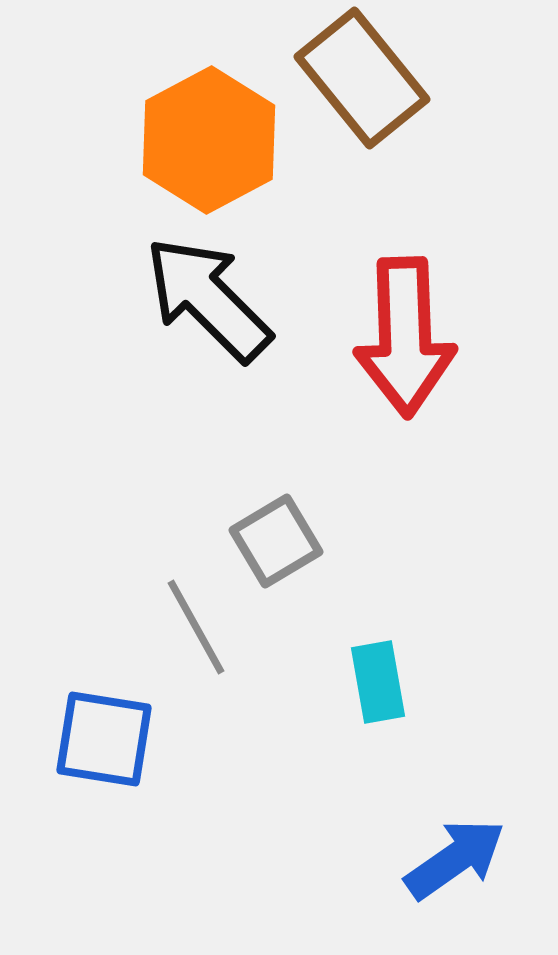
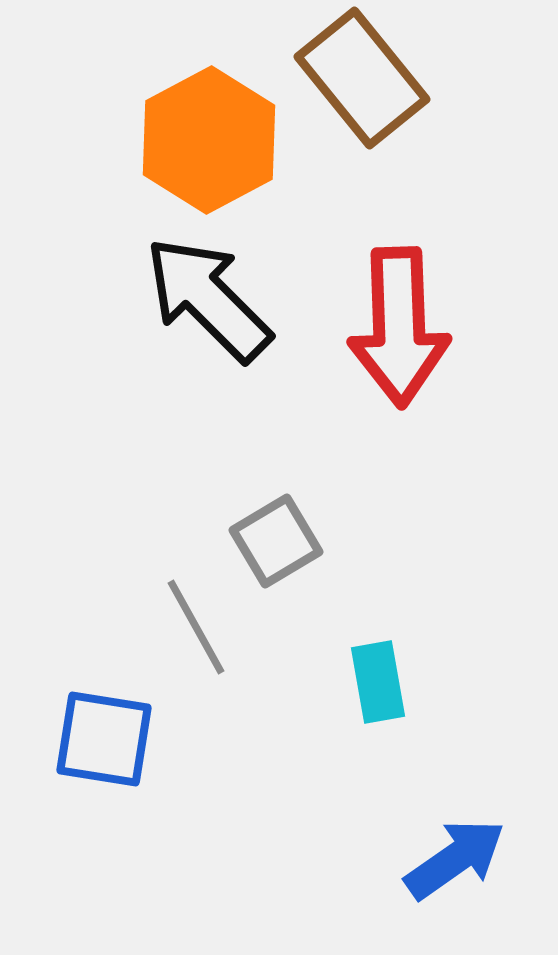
red arrow: moved 6 px left, 10 px up
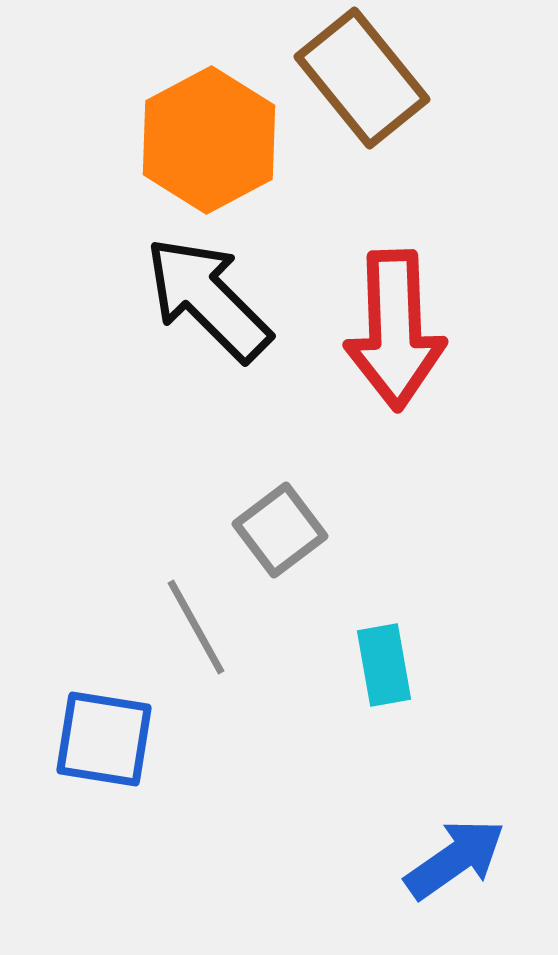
red arrow: moved 4 px left, 3 px down
gray square: moved 4 px right, 11 px up; rotated 6 degrees counterclockwise
cyan rectangle: moved 6 px right, 17 px up
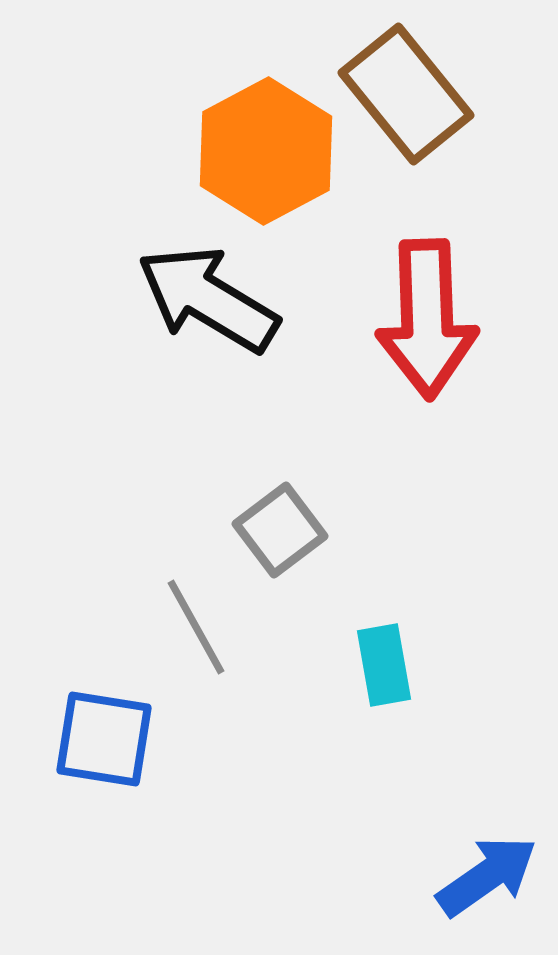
brown rectangle: moved 44 px right, 16 px down
orange hexagon: moved 57 px right, 11 px down
black arrow: rotated 14 degrees counterclockwise
red arrow: moved 32 px right, 11 px up
blue arrow: moved 32 px right, 17 px down
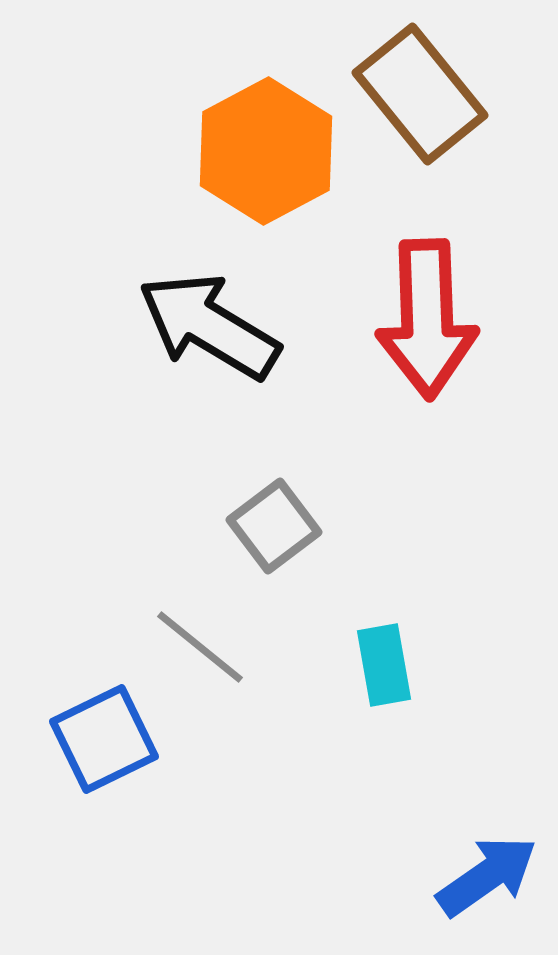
brown rectangle: moved 14 px right
black arrow: moved 1 px right, 27 px down
gray square: moved 6 px left, 4 px up
gray line: moved 4 px right, 20 px down; rotated 22 degrees counterclockwise
blue square: rotated 35 degrees counterclockwise
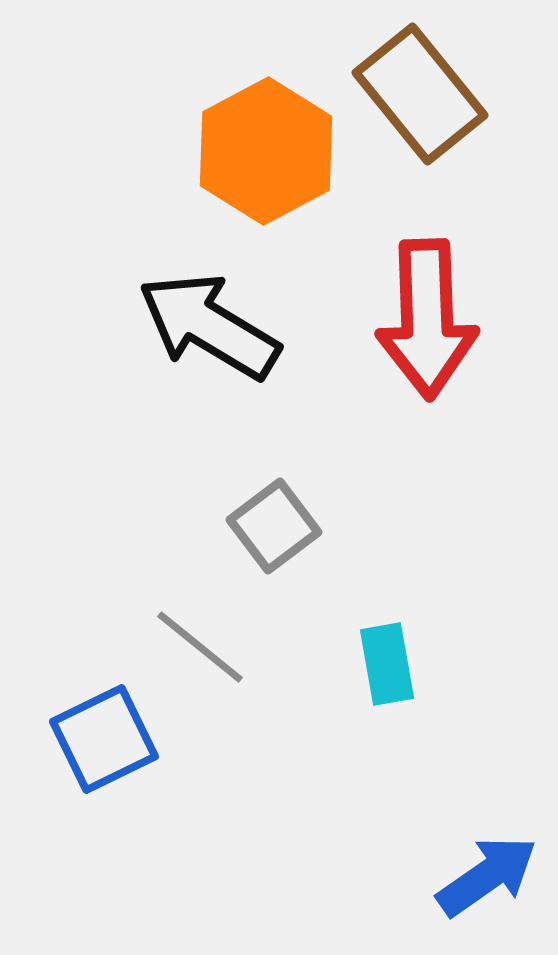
cyan rectangle: moved 3 px right, 1 px up
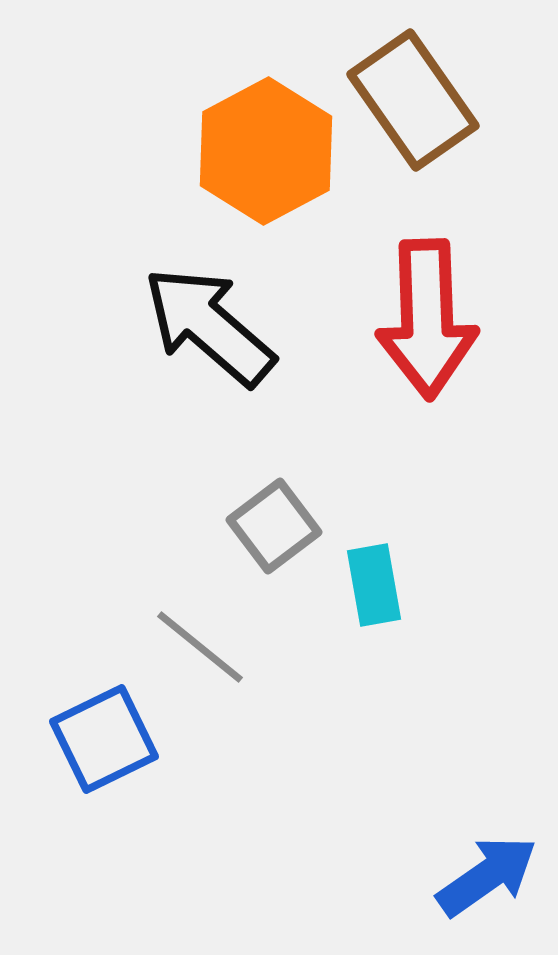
brown rectangle: moved 7 px left, 6 px down; rotated 4 degrees clockwise
black arrow: rotated 10 degrees clockwise
cyan rectangle: moved 13 px left, 79 px up
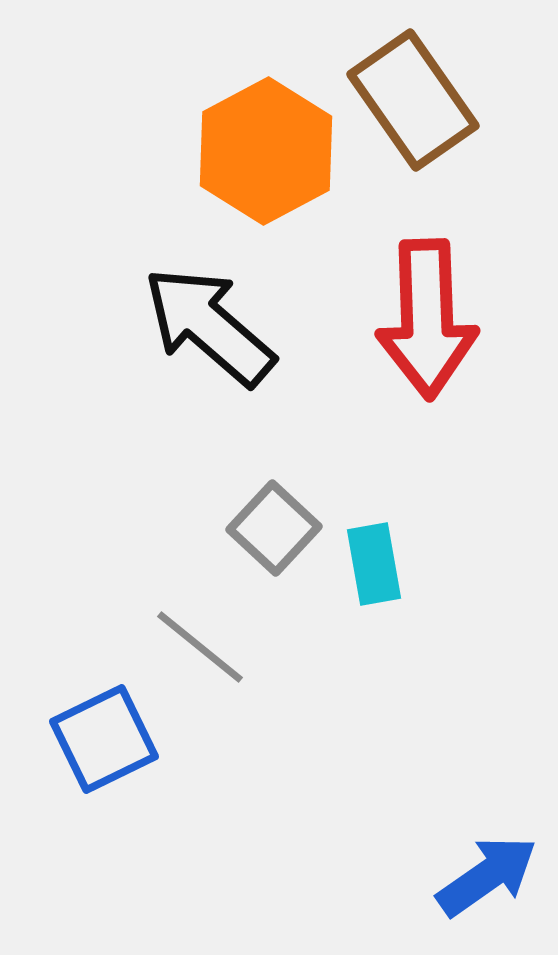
gray square: moved 2 px down; rotated 10 degrees counterclockwise
cyan rectangle: moved 21 px up
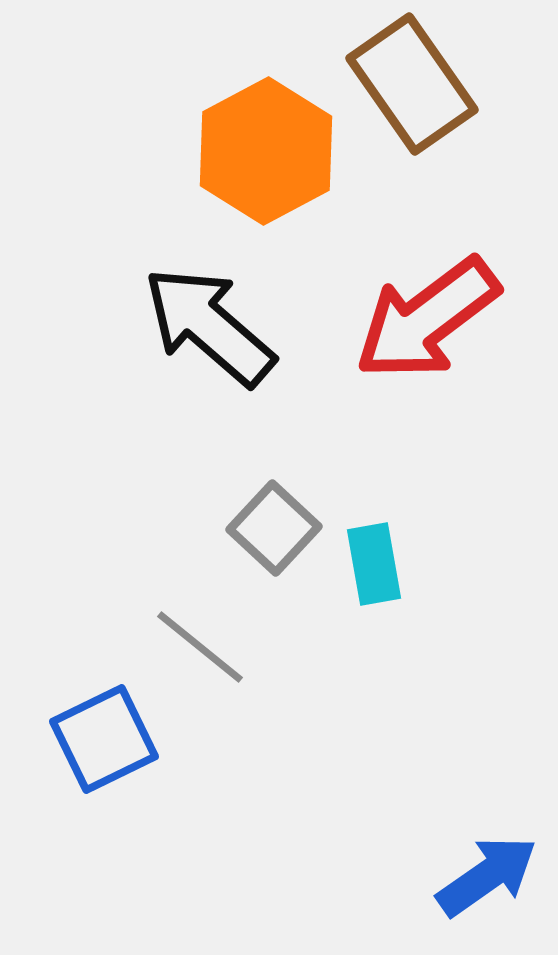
brown rectangle: moved 1 px left, 16 px up
red arrow: rotated 55 degrees clockwise
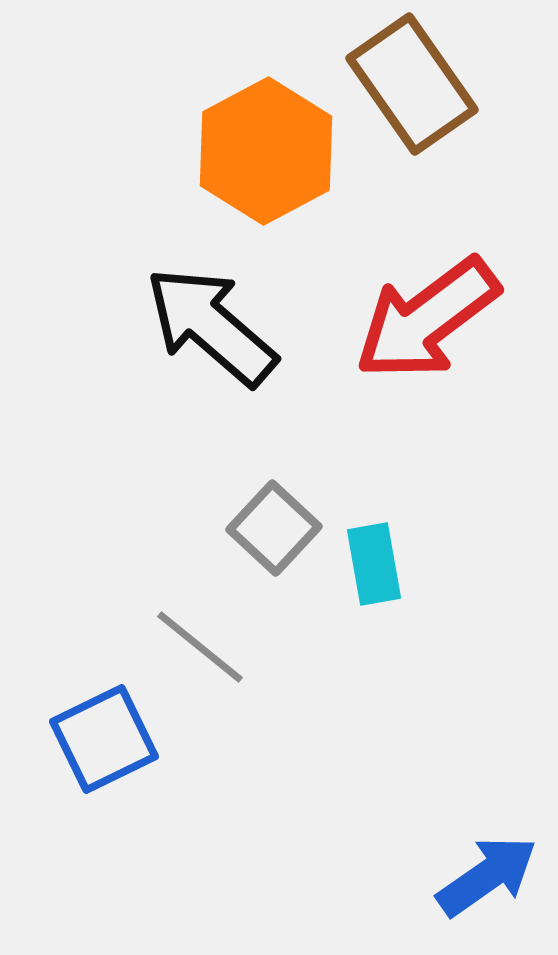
black arrow: moved 2 px right
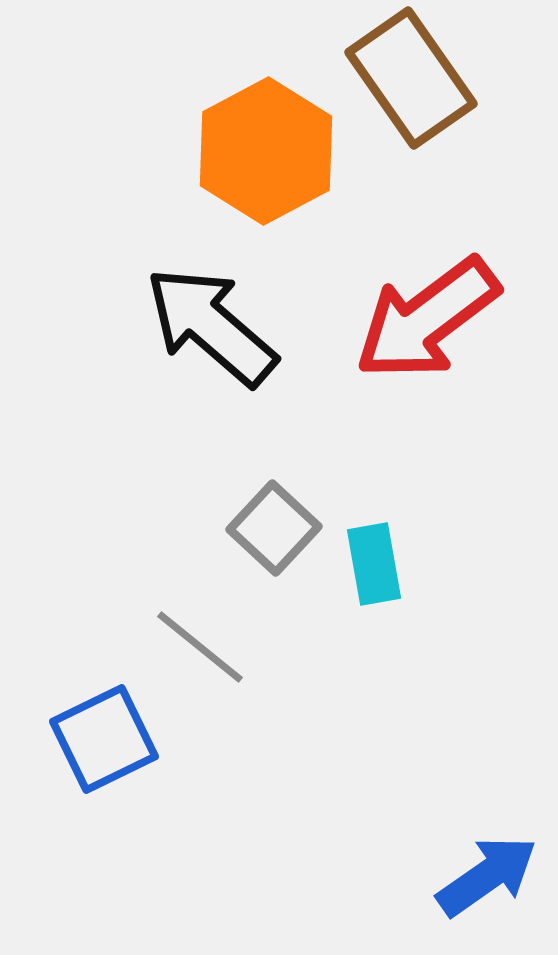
brown rectangle: moved 1 px left, 6 px up
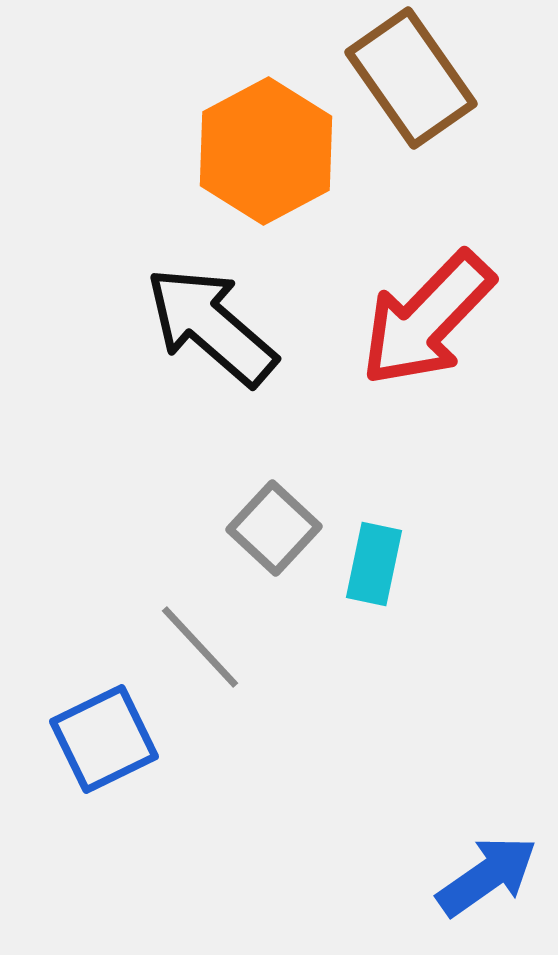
red arrow: rotated 9 degrees counterclockwise
cyan rectangle: rotated 22 degrees clockwise
gray line: rotated 8 degrees clockwise
